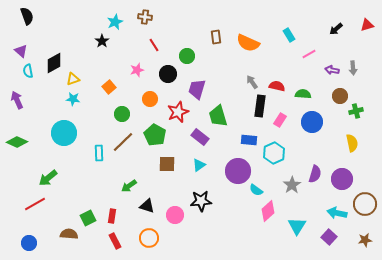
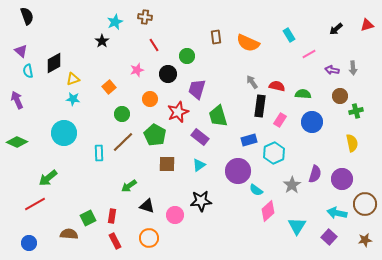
blue rectangle at (249, 140): rotated 21 degrees counterclockwise
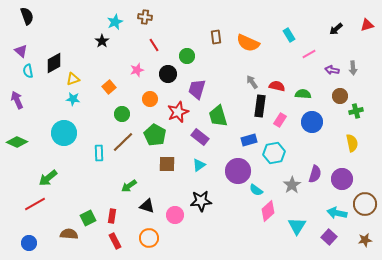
cyan hexagon at (274, 153): rotated 15 degrees clockwise
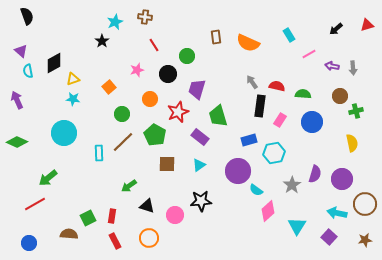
purple arrow at (332, 70): moved 4 px up
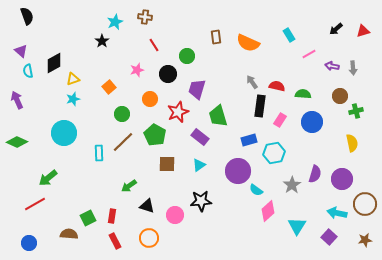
red triangle at (367, 25): moved 4 px left, 6 px down
cyan star at (73, 99): rotated 24 degrees counterclockwise
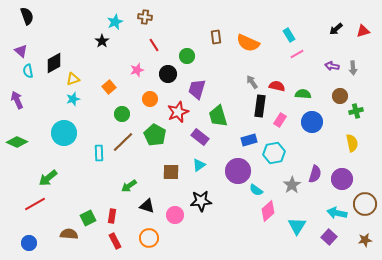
pink line at (309, 54): moved 12 px left
brown square at (167, 164): moved 4 px right, 8 px down
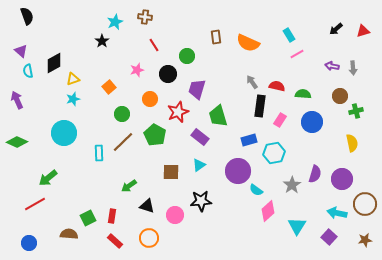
red rectangle at (115, 241): rotated 21 degrees counterclockwise
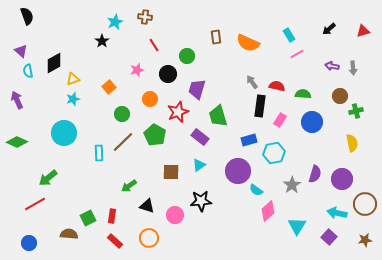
black arrow at (336, 29): moved 7 px left
